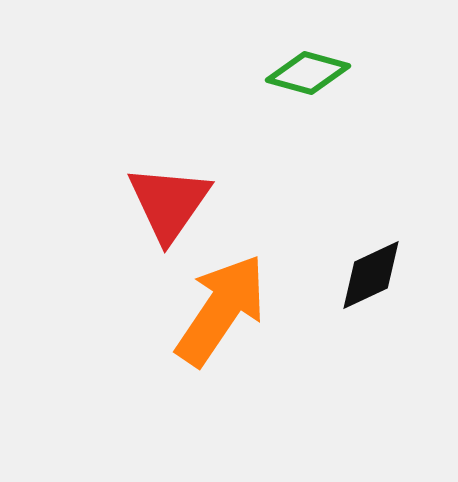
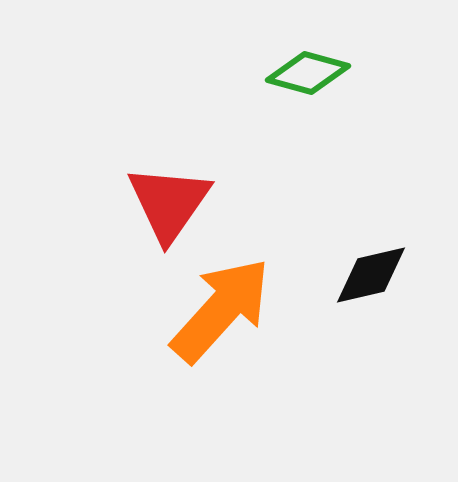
black diamond: rotated 12 degrees clockwise
orange arrow: rotated 8 degrees clockwise
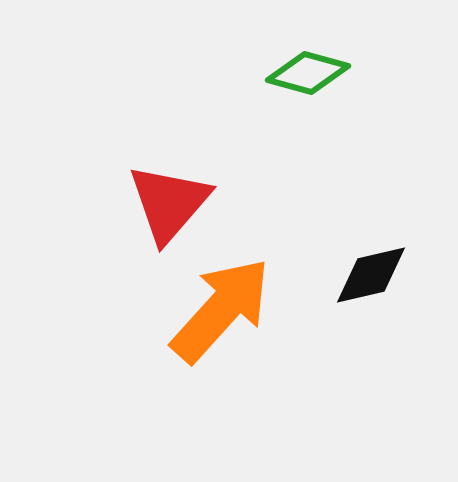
red triangle: rotated 6 degrees clockwise
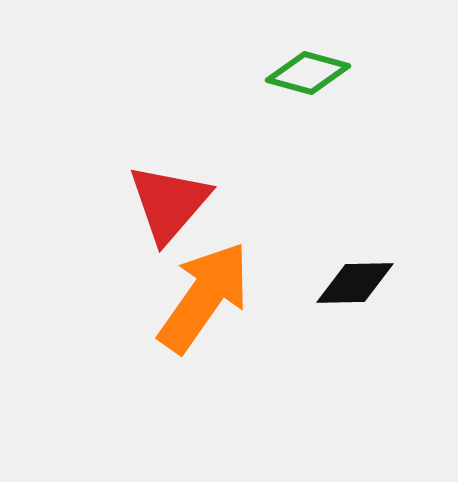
black diamond: moved 16 px left, 8 px down; rotated 12 degrees clockwise
orange arrow: moved 17 px left, 13 px up; rotated 7 degrees counterclockwise
